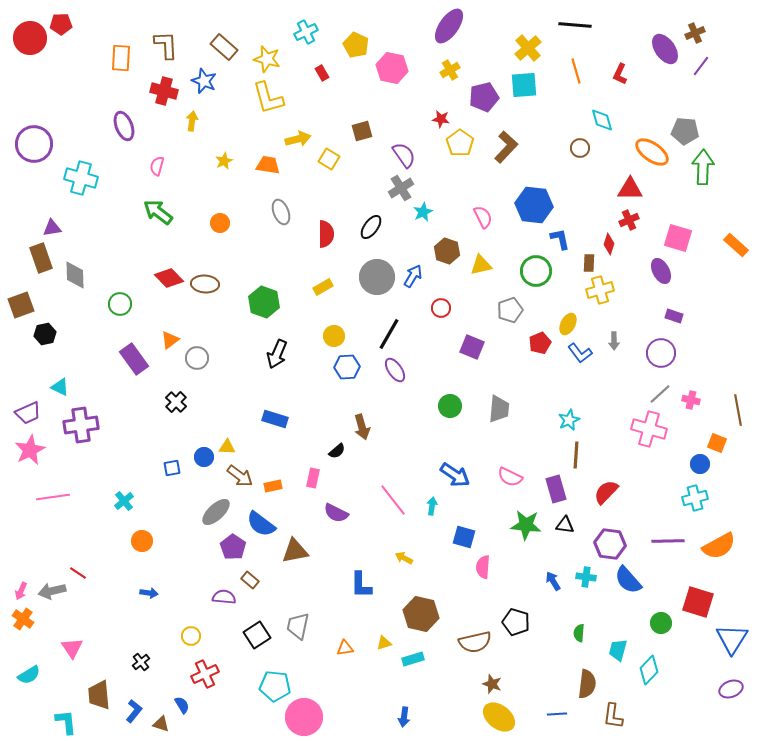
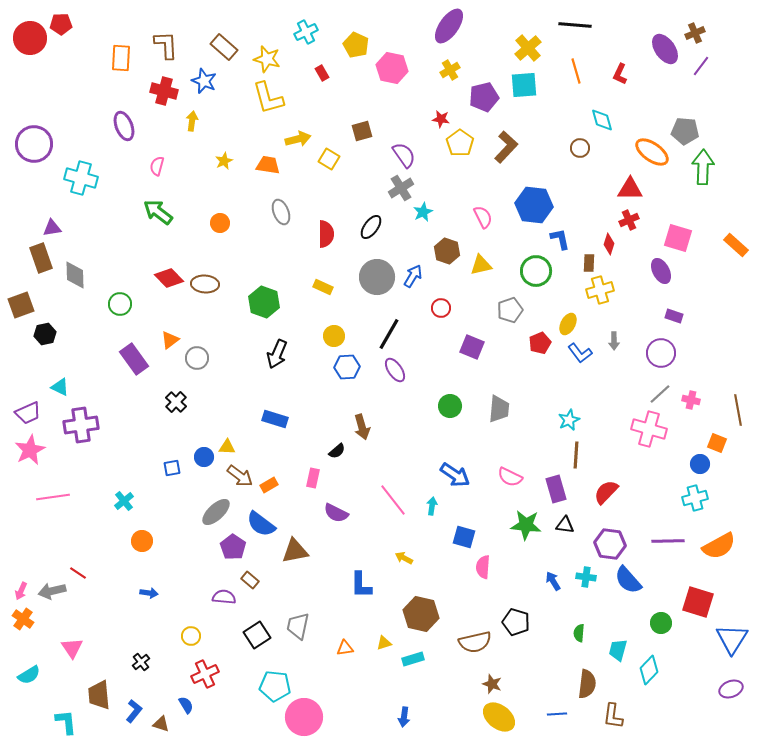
yellow rectangle at (323, 287): rotated 54 degrees clockwise
orange rectangle at (273, 486): moved 4 px left, 1 px up; rotated 18 degrees counterclockwise
blue semicircle at (182, 705): moved 4 px right
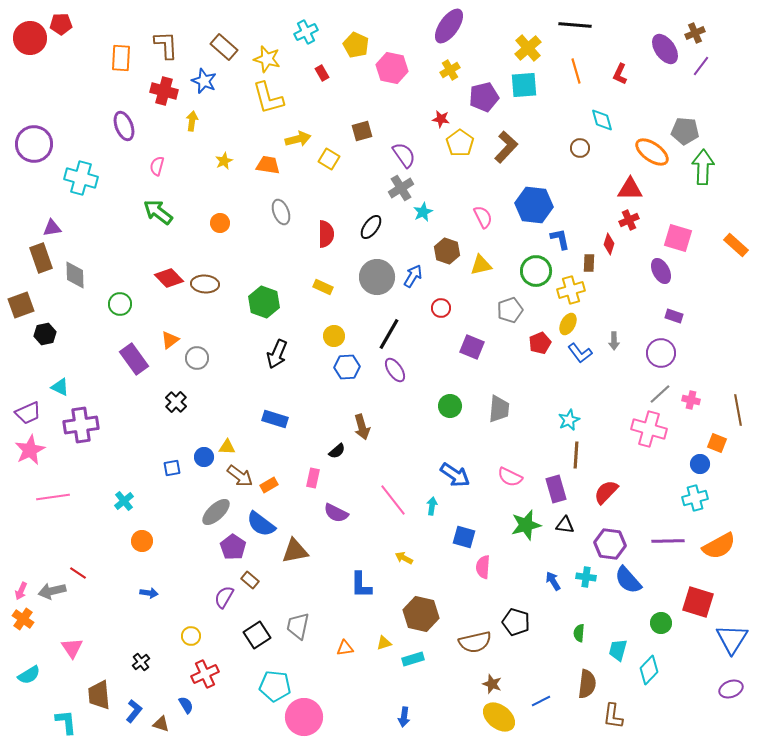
yellow cross at (600, 290): moved 29 px left
green star at (526, 525): rotated 20 degrees counterclockwise
purple semicircle at (224, 597): rotated 65 degrees counterclockwise
blue line at (557, 714): moved 16 px left, 13 px up; rotated 24 degrees counterclockwise
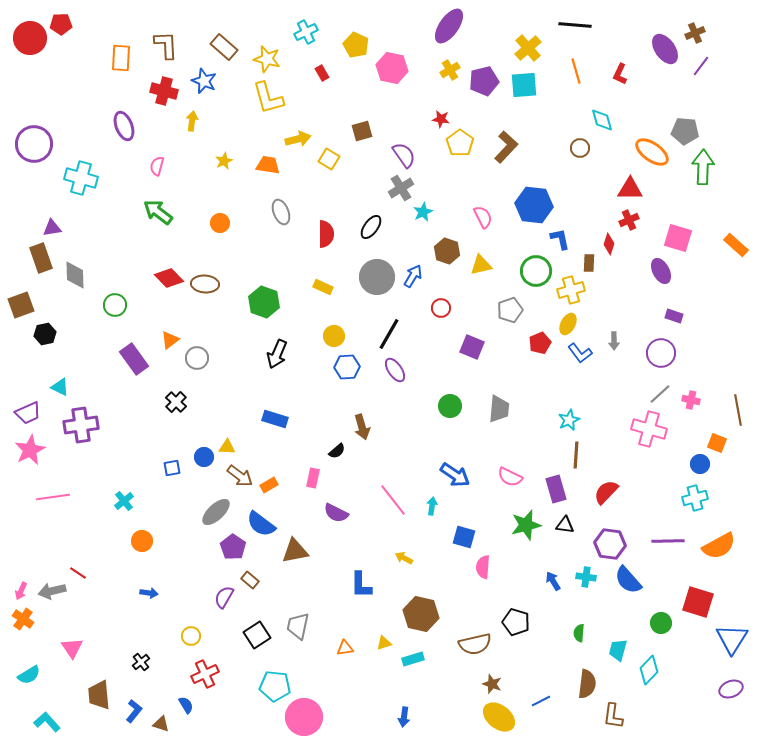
purple pentagon at (484, 97): moved 16 px up
green circle at (120, 304): moved 5 px left, 1 px down
brown semicircle at (475, 642): moved 2 px down
cyan L-shape at (66, 722): moved 19 px left; rotated 36 degrees counterclockwise
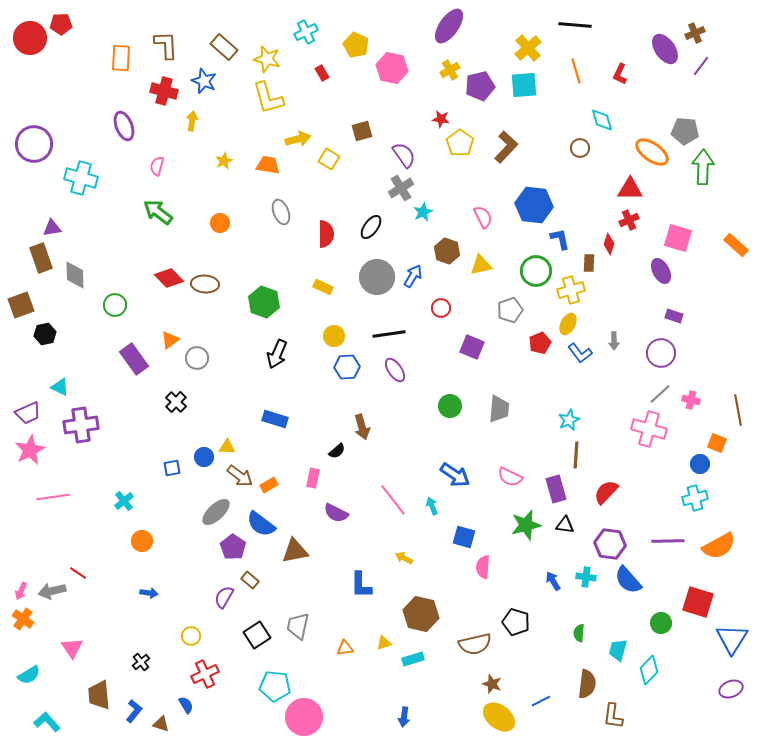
purple pentagon at (484, 81): moved 4 px left, 5 px down
black line at (389, 334): rotated 52 degrees clockwise
cyan arrow at (432, 506): rotated 30 degrees counterclockwise
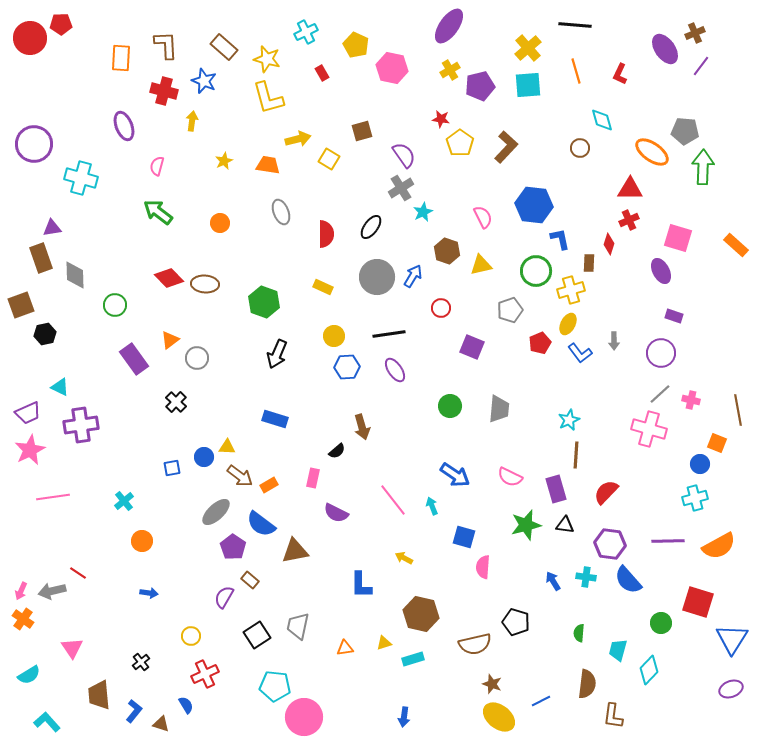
cyan square at (524, 85): moved 4 px right
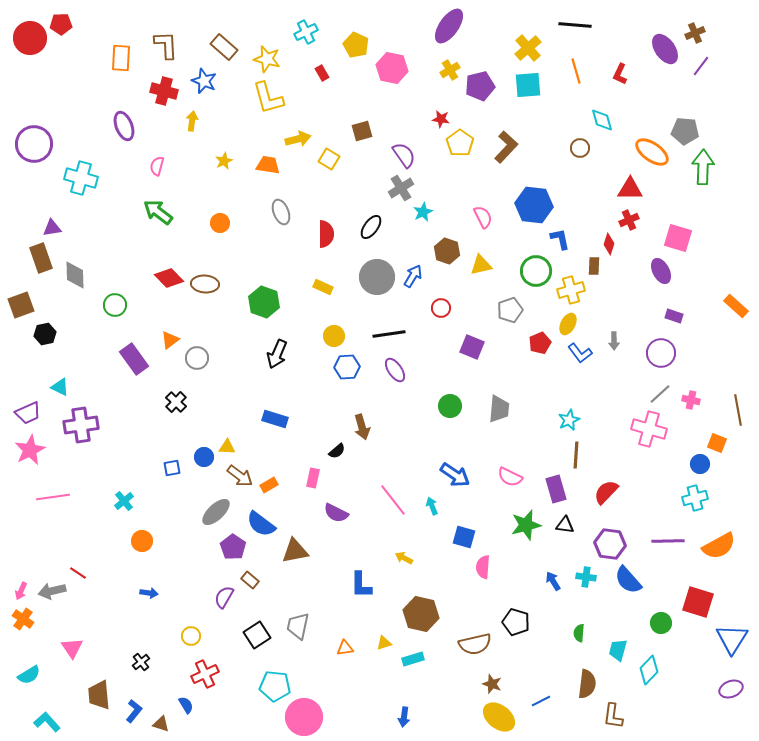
orange rectangle at (736, 245): moved 61 px down
brown rectangle at (589, 263): moved 5 px right, 3 px down
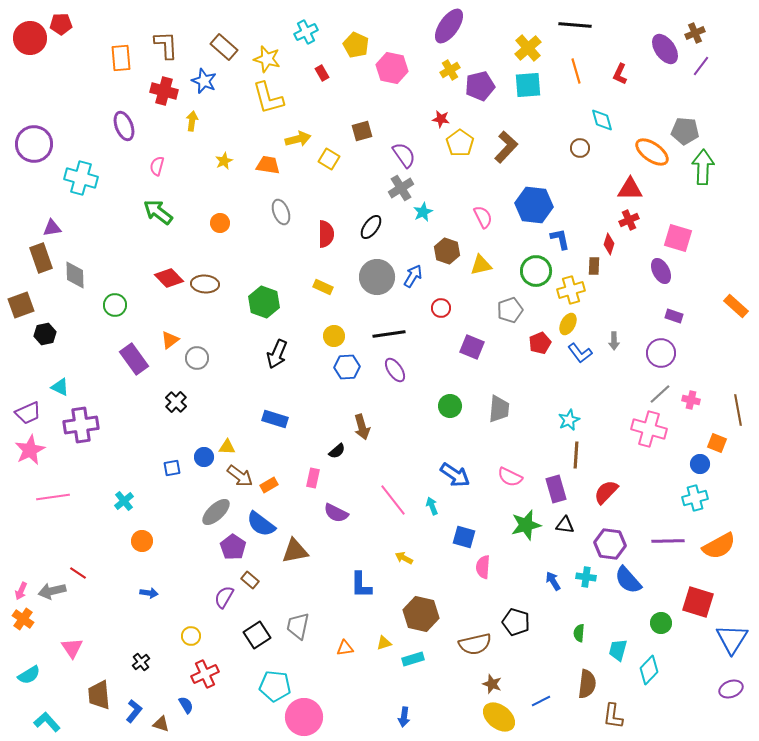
orange rectangle at (121, 58): rotated 8 degrees counterclockwise
